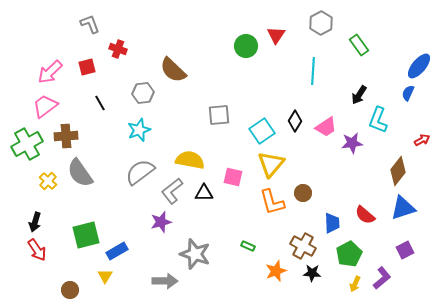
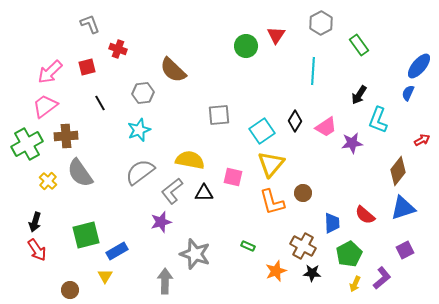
gray arrow at (165, 281): rotated 90 degrees counterclockwise
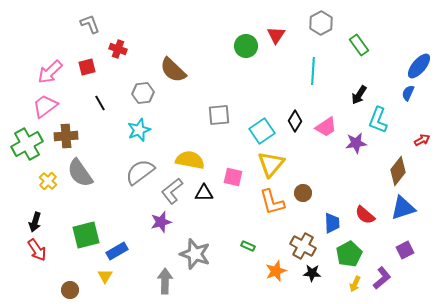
purple star at (352, 143): moved 4 px right
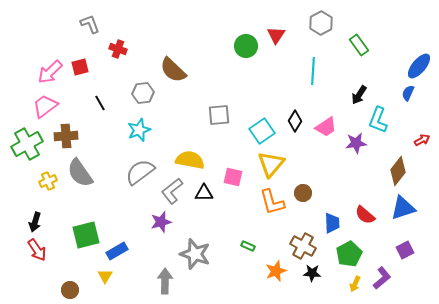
red square at (87, 67): moved 7 px left
yellow cross at (48, 181): rotated 24 degrees clockwise
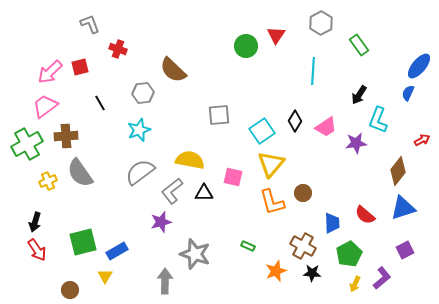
green square at (86, 235): moved 3 px left, 7 px down
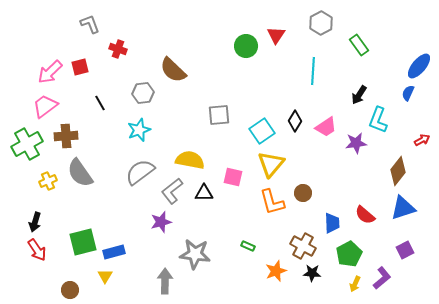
blue rectangle at (117, 251): moved 3 px left, 1 px down; rotated 15 degrees clockwise
gray star at (195, 254): rotated 12 degrees counterclockwise
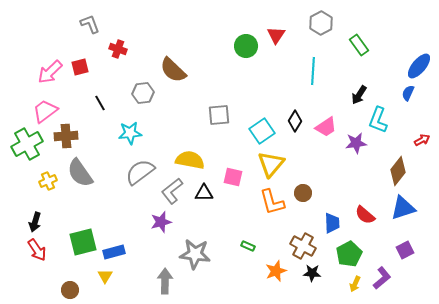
pink trapezoid at (45, 106): moved 5 px down
cyan star at (139, 130): moved 9 px left, 3 px down; rotated 15 degrees clockwise
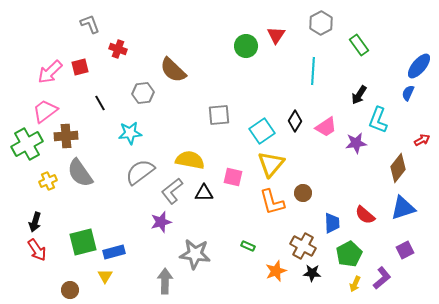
brown diamond at (398, 171): moved 3 px up
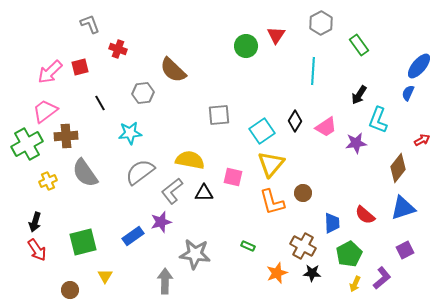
gray semicircle at (80, 173): moved 5 px right
blue rectangle at (114, 252): moved 19 px right, 16 px up; rotated 20 degrees counterclockwise
orange star at (276, 271): moved 1 px right, 2 px down
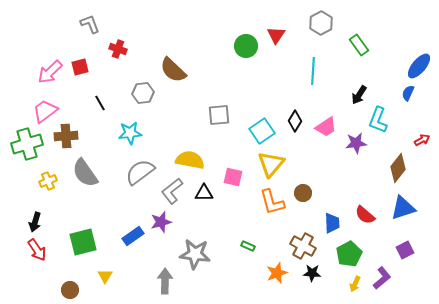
green cross at (27, 144): rotated 12 degrees clockwise
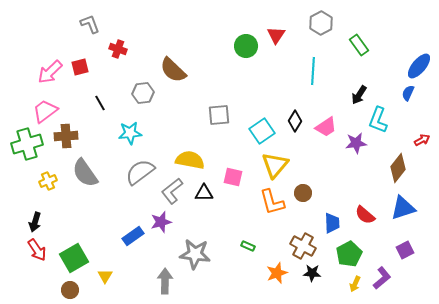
yellow triangle at (271, 164): moved 4 px right, 1 px down
green square at (83, 242): moved 9 px left, 16 px down; rotated 16 degrees counterclockwise
